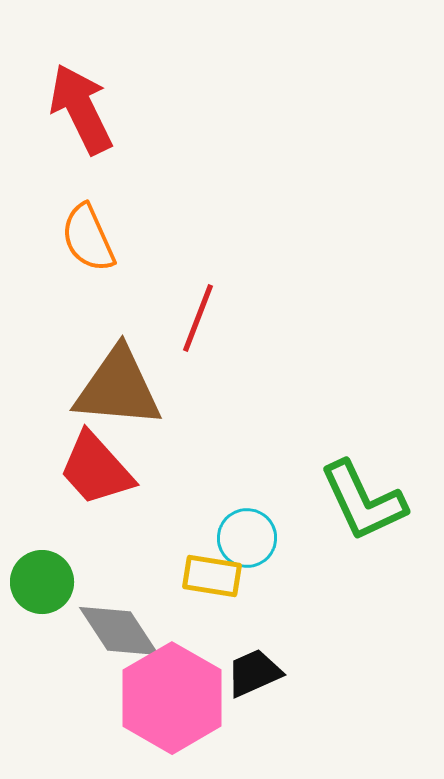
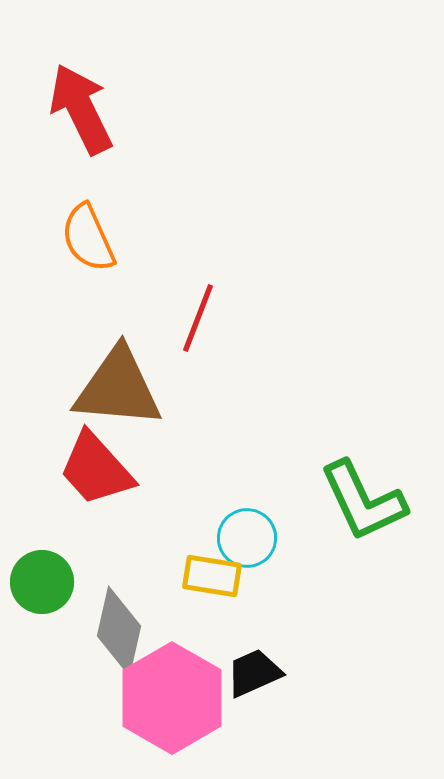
gray diamond: rotated 46 degrees clockwise
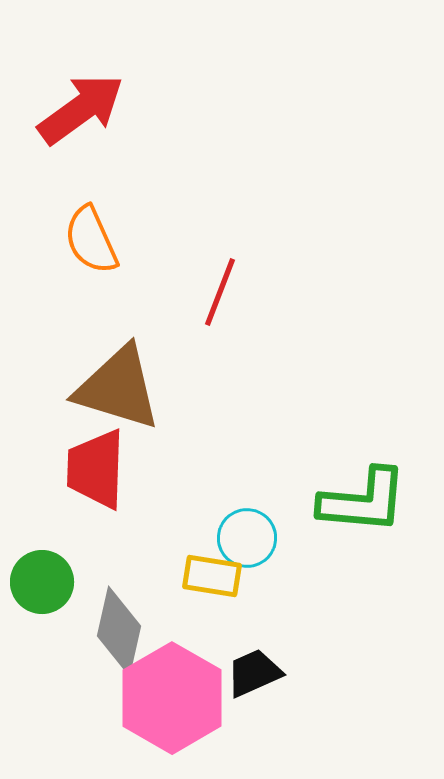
red arrow: rotated 80 degrees clockwise
orange semicircle: moved 3 px right, 2 px down
red line: moved 22 px right, 26 px up
brown triangle: rotated 12 degrees clockwise
red trapezoid: rotated 44 degrees clockwise
green L-shape: rotated 60 degrees counterclockwise
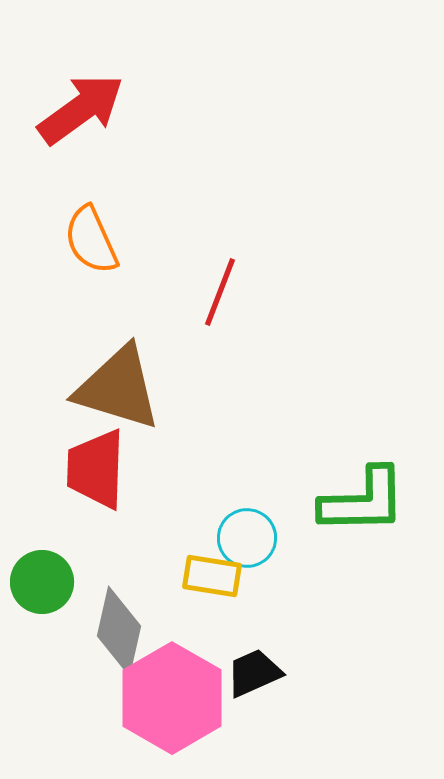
green L-shape: rotated 6 degrees counterclockwise
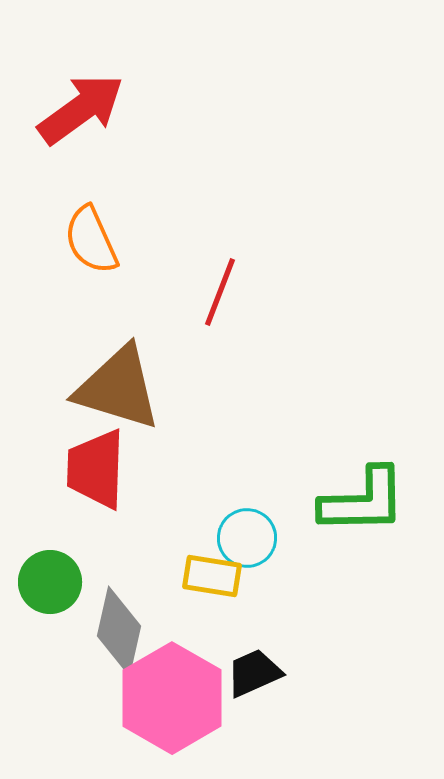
green circle: moved 8 px right
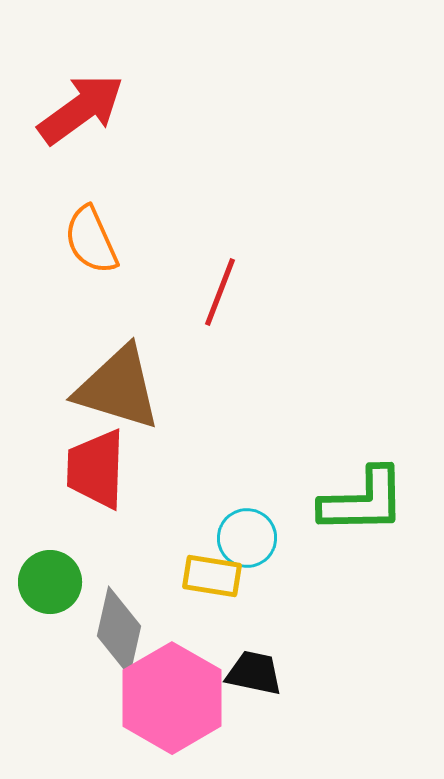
black trapezoid: rotated 36 degrees clockwise
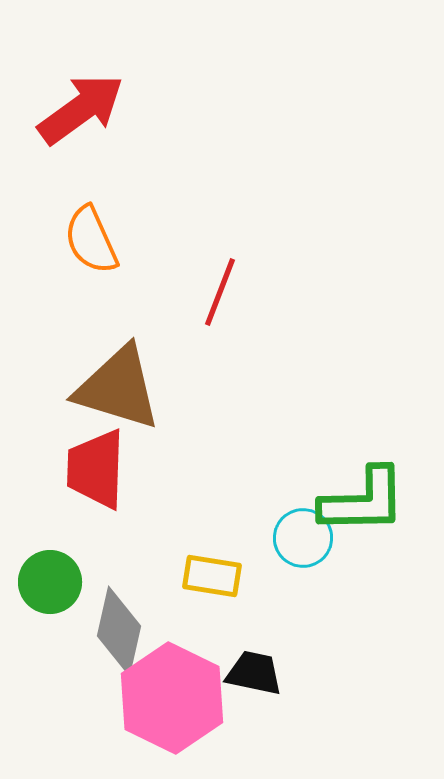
cyan circle: moved 56 px right
pink hexagon: rotated 4 degrees counterclockwise
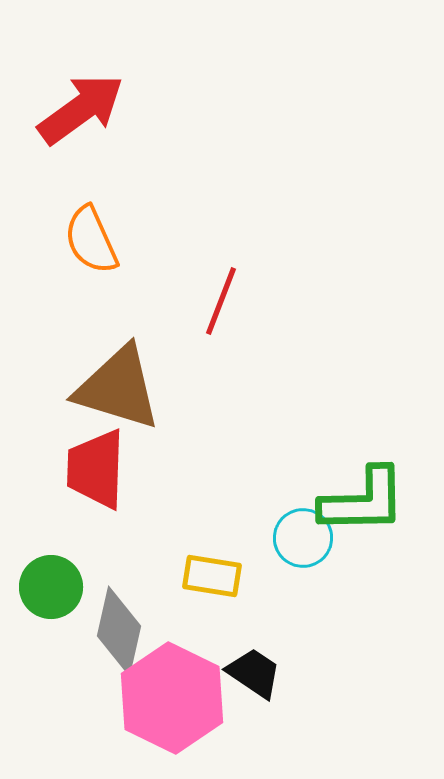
red line: moved 1 px right, 9 px down
green circle: moved 1 px right, 5 px down
black trapezoid: rotated 22 degrees clockwise
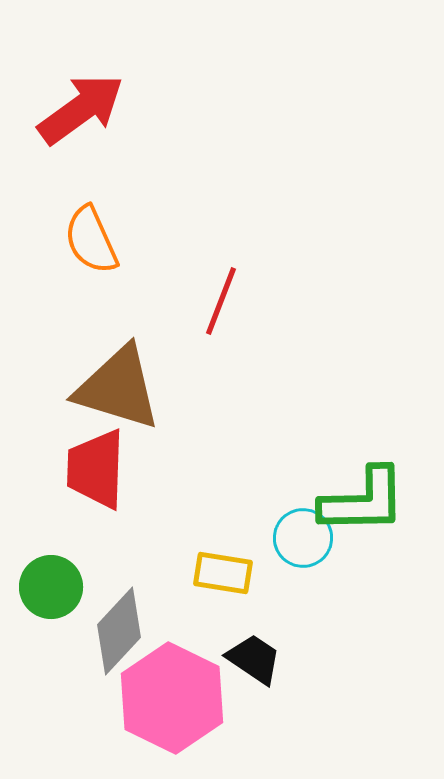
yellow rectangle: moved 11 px right, 3 px up
gray diamond: rotated 30 degrees clockwise
black trapezoid: moved 14 px up
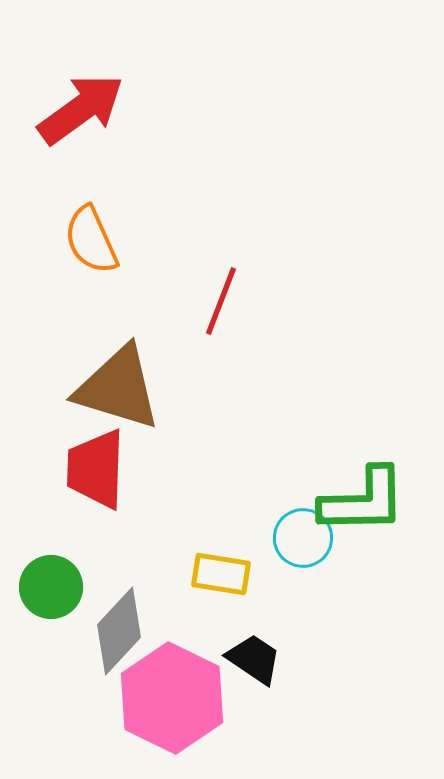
yellow rectangle: moved 2 px left, 1 px down
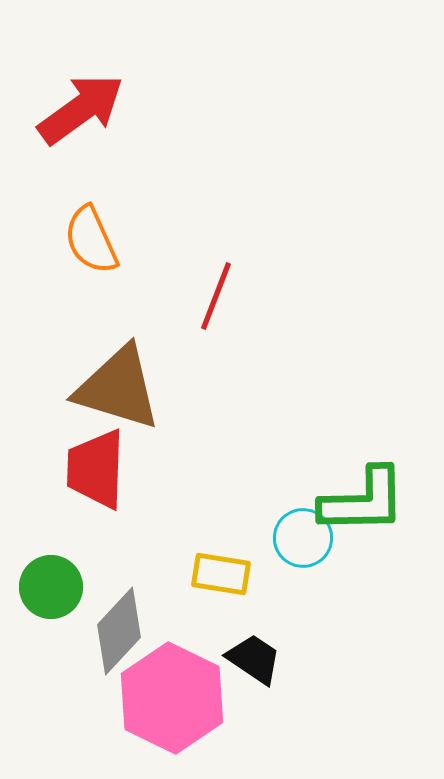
red line: moved 5 px left, 5 px up
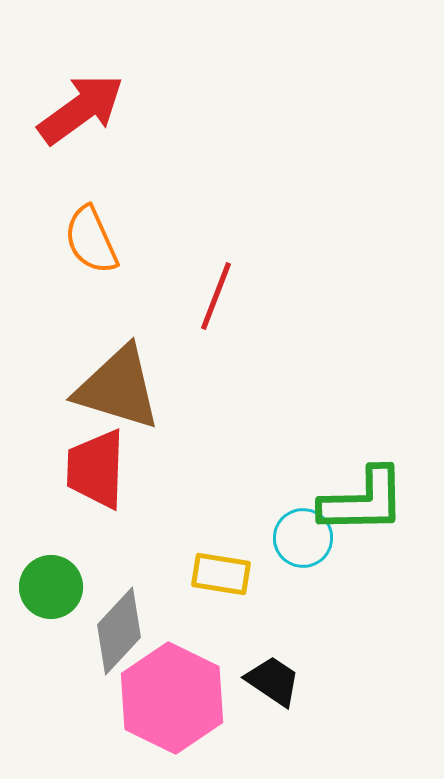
black trapezoid: moved 19 px right, 22 px down
